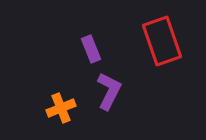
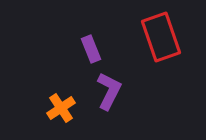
red rectangle: moved 1 px left, 4 px up
orange cross: rotated 12 degrees counterclockwise
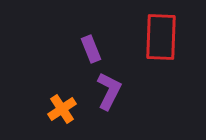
red rectangle: rotated 21 degrees clockwise
orange cross: moved 1 px right, 1 px down
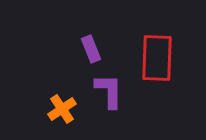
red rectangle: moved 4 px left, 21 px down
purple L-shape: rotated 27 degrees counterclockwise
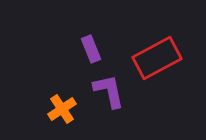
red rectangle: rotated 60 degrees clockwise
purple L-shape: rotated 12 degrees counterclockwise
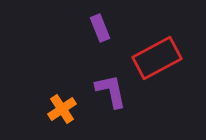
purple rectangle: moved 9 px right, 21 px up
purple L-shape: moved 2 px right
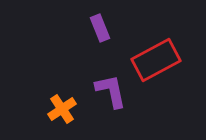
red rectangle: moved 1 px left, 2 px down
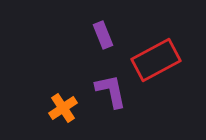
purple rectangle: moved 3 px right, 7 px down
orange cross: moved 1 px right, 1 px up
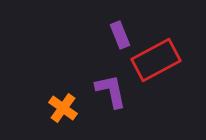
purple rectangle: moved 17 px right
orange cross: rotated 20 degrees counterclockwise
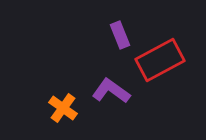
red rectangle: moved 4 px right
purple L-shape: rotated 42 degrees counterclockwise
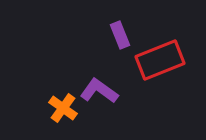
red rectangle: rotated 6 degrees clockwise
purple L-shape: moved 12 px left
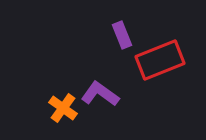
purple rectangle: moved 2 px right
purple L-shape: moved 1 px right, 3 px down
